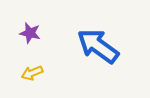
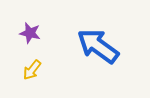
yellow arrow: moved 3 px up; rotated 30 degrees counterclockwise
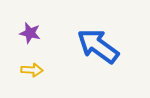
yellow arrow: rotated 125 degrees counterclockwise
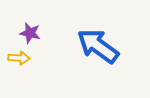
yellow arrow: moved 13 px left, 12 px up
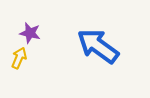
yellow arrow: rotated 70 degrees counterclockwise
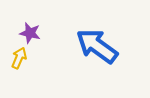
blue arrow: moved 1 px left
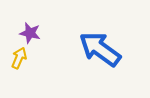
blue arrow: moved 3 px right, 3 px down
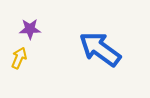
purple star: moved 4 px up; rotated 15 degrees counterclockwise
